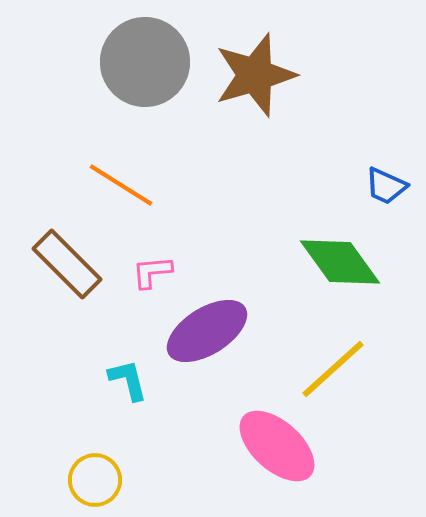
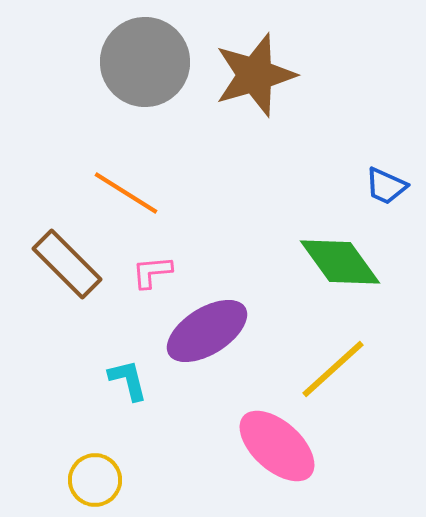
orange line: moved 5 px right, 8 px down
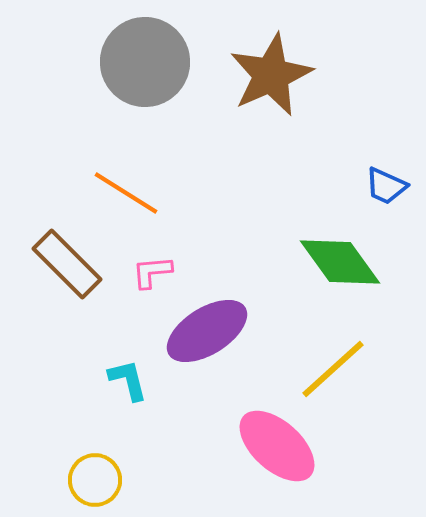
brown star: moved 16 px right; rotated 8 degrees counterclockwise
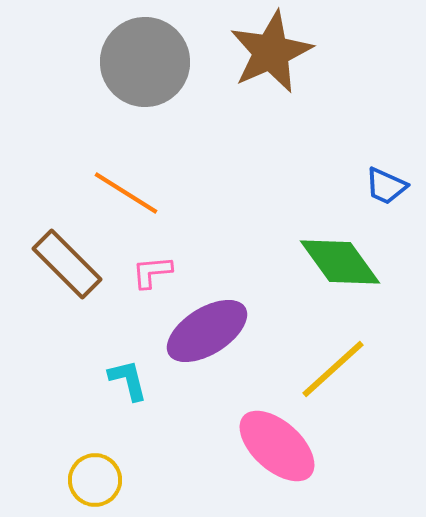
brown star: moved 23 px up
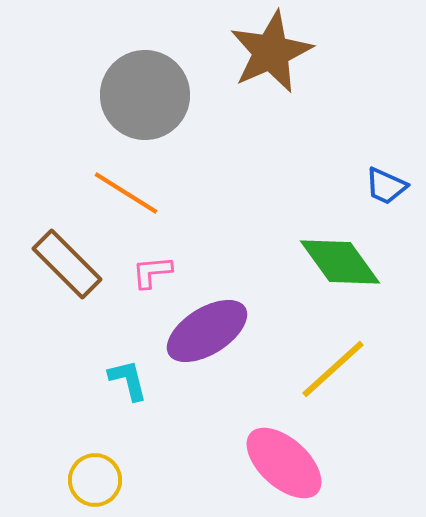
gray circle: moved 33 px down
pink ellipse: moved 7 px right, 17 px down
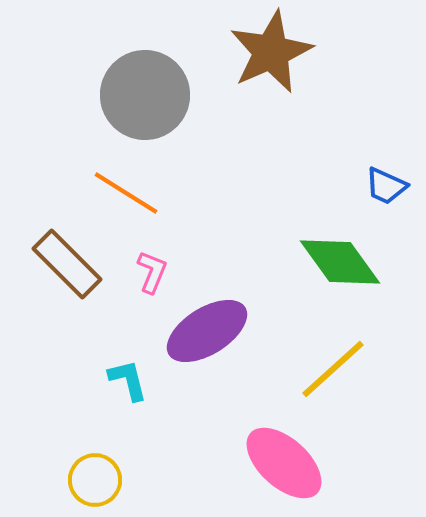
pink L-shape: rotated 117 degrees clockwise
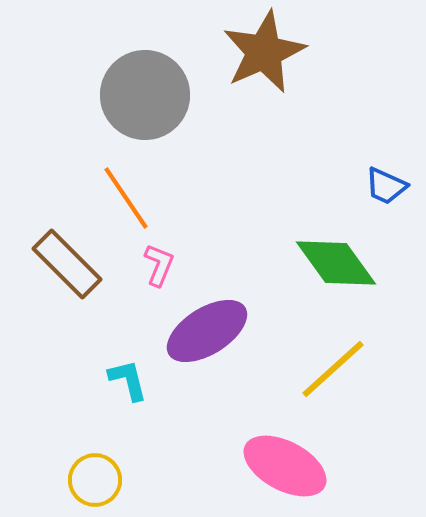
brown star: moved 7 px left
orange line: moved 5 px down; rotated 24 degrees clockwise
green diamond: moved 4 px left, 1 px down
pink L-shape: moved 7 px right, 7 px up
pink ellipse: moved 1 px right, 3 px down; rotated 14 degrees counterclockwise
